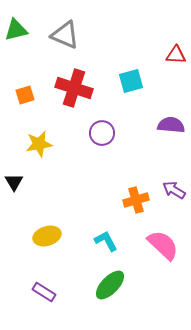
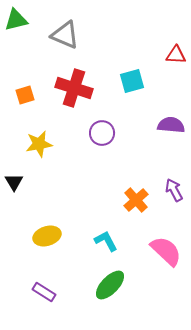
green triangle: moved 10 px up
cyan square: moved 1 px right
purple arrow: rotated 30 degrees clockwise
orange cross: rotated 25 degrees counterclockwise
pink semicircle: moved 3 px right, 6 px down
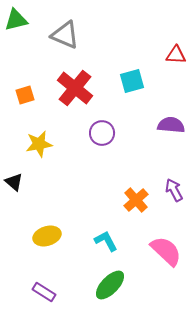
red cross: moved 1 px right; rotated 21 degrees clockwise
black triangle: rotated 18 degrees counterclockwise
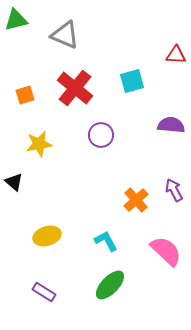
purple circle: moved 1 px left, 2 px down
